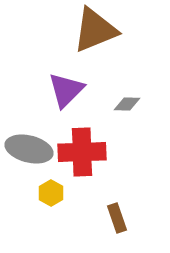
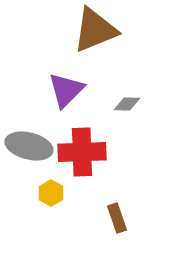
gray ellipse: moved 3 px up
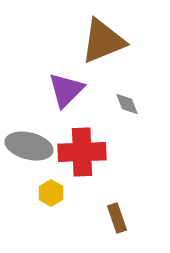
brown triangle: moved 8 px right, 11 px down
gray diamond: rotated 68 degrees clockwise
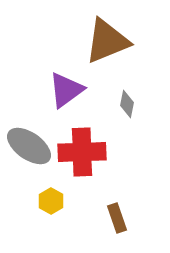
brown triangle: moved 4 px right
purple triangle: rotated 9 degrees clockwise
gray diamond: rotated 32 degrees clockwise
gray ellipse: rotated 21 degrees clockwise
yellow hexagon: moved 8 px down
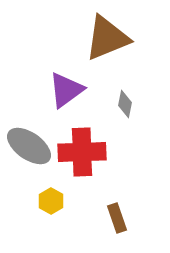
brown triangle: moved 3 px up
gray diamond: moved 2 px left
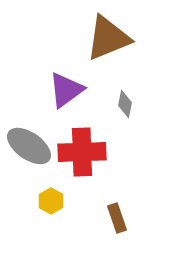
brown triangle: moved 1 px right
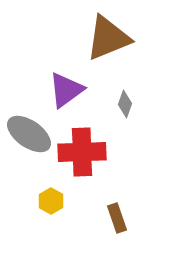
gray diamond: rotated 8 degrees clockwise
gray ellipse: moved 12 px up
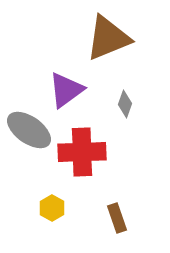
gray ellipse: moved 4 px up
yellow hexagon: moved 1 px right, 7 px down
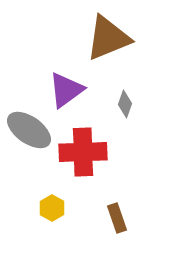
red cross: moved 1 px right
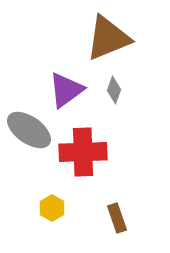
gray diamond: moved 11 px left, 14 px up
